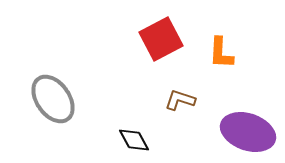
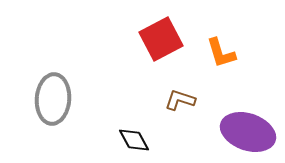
orange L-shape: rotated 20 degrees counterclockwise
gray ellipse: rotated 39 degrees clockwise
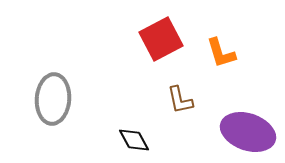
brown L-shape: rotated 120 degrees counterclockwise
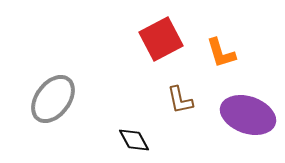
gray ellipse: rotated 33 degrees clockwise
purple ellipse: moved 17 px up
